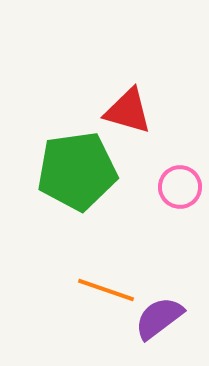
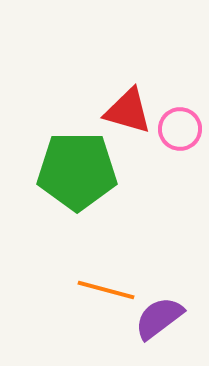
green pentagon: rotated 8 degrees clockwise
pink circle: moved 58 px up
orange line: rotated 4 degrees counterclockwise
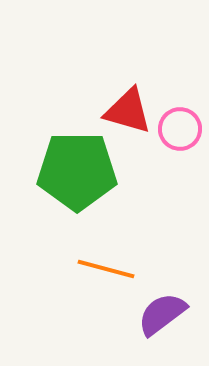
orange line: moved 21 px up
purple semicircle: moved 3 px right, 4 px up
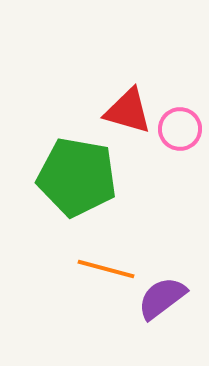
green pentagon: moved 6 px down; rotated 10 degrees clockwise
purple semicircle: moved 16 px up
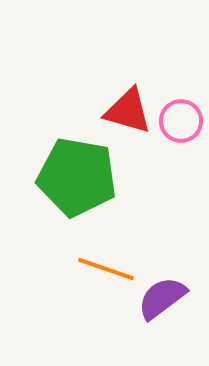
pink circle: moved 1 px right, 8 px up
orange line: rotated 4 degrees clockwise
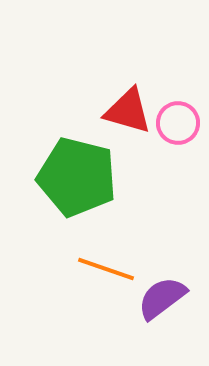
pink circle: moved 3 px left, 2 px down
green pentagon: rotated 4 degrees clockwise
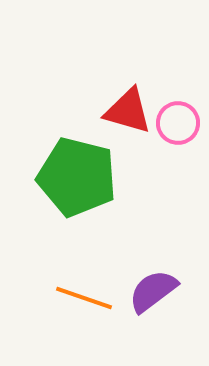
orange line: moved 22 px left, 29 px down
purple semicircle: moved 9 px left, 7 px up
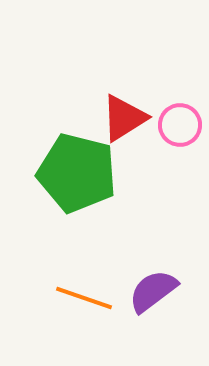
red triangle: moved 4 px left, 7 px down; rotated 48 degrees counterclockwise
pink circle: moved 2 px right, 2 px down
green pentagon: moved 4 px up
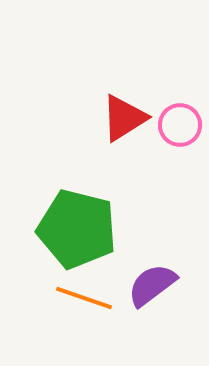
green pentagon: moved 56 px down
purple semicircle: moved 1 px left, 6 px up
